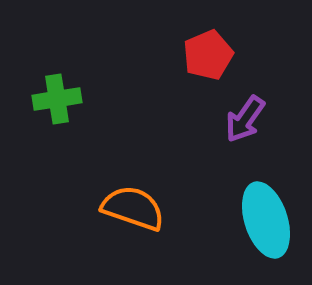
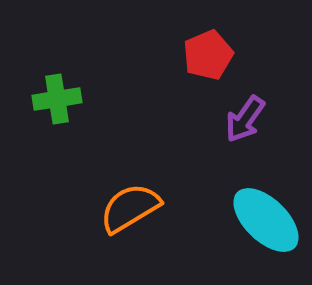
orange semicircle: moved 3 px left; rotated 50 degrees counterclockwise
cyan ellipse: rotated 28 degrees counterclockwise
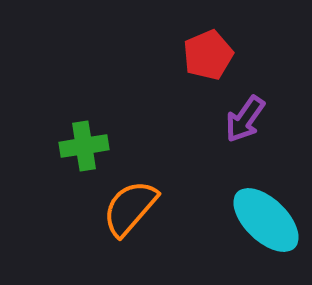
green cross: moved 27 px right, 47 px down
orange semicircle: rotated 18 degrees counterclockwise
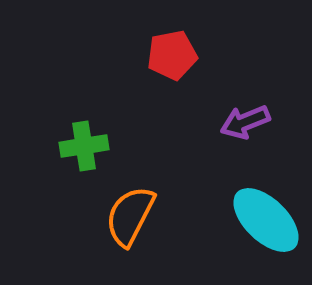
red pentagon: moved 36 px left; rotated 12 degrees clockwise
purple arrow: moved 3 px down; rotated 33 degrees clockwise
orange semicircle: moved 8 px down; rotated 14 degrees counterclockwise
